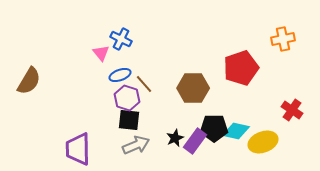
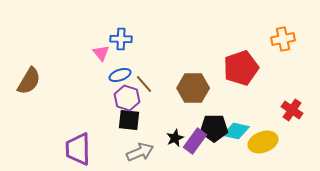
blue cross: rotated 25 degrees counterclockwise
gray arrow: moved 4 px right, 7 px down
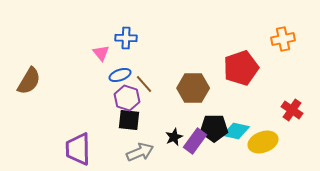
blue cross: moved 5 px right, 1 px up
black star: moved 1 px left, 1 px up
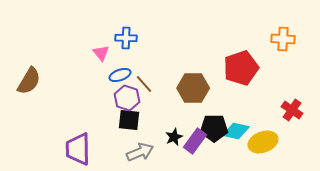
orange cross: rotated 15 degrees clockwise
